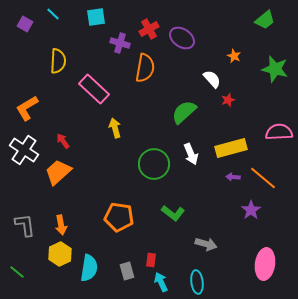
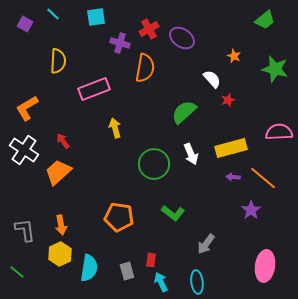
pink rectangle: rotated 64 degrees counterclockwise
gray L-shape: moved 5 px down
gray arrow: rotated 110 degrees clockwise
pink ellipse: moved 2 px down
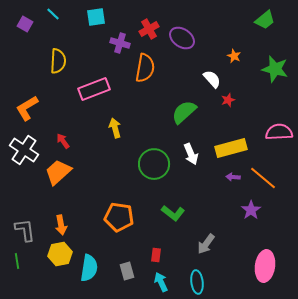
yellow hexagon: rotated 15 degrees clockwise
red rectangle: moved 5 px right, 5 px up
green line: moved 11 px up; rotated 42 degrees clockwise
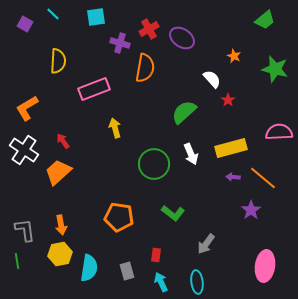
red star: rotated 16 degrees counterclockwise
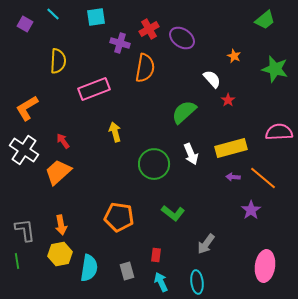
yellow arrow: moved 4 px down
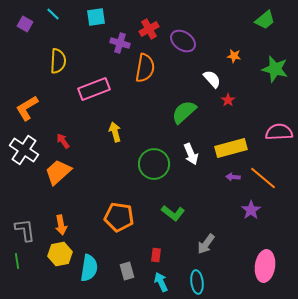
purple ellipse: moved 1 px right, 3 px down
orange star: rotated 16 degrees counterclockwise
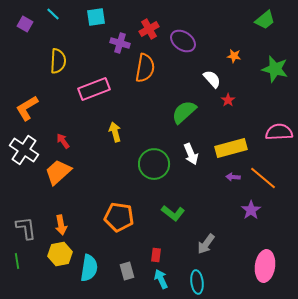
gray L-shape: moved 1 px right, 2 px up
cyan arrow: moved 3 px up
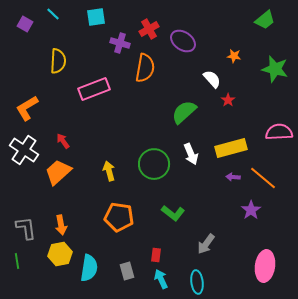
yellow arrow: moved 6 px left, 39 px down
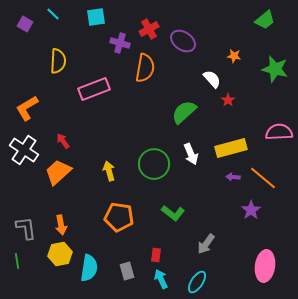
cyan ellipse: rotated 40 degrees clockwise
